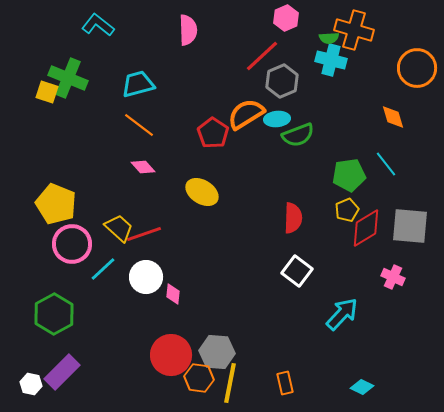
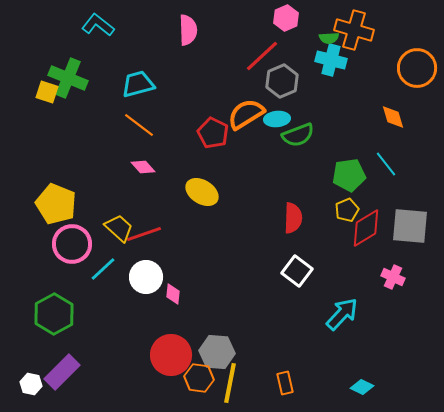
red pentagon at (213, 133): rotated 8 degrees counterclockwise
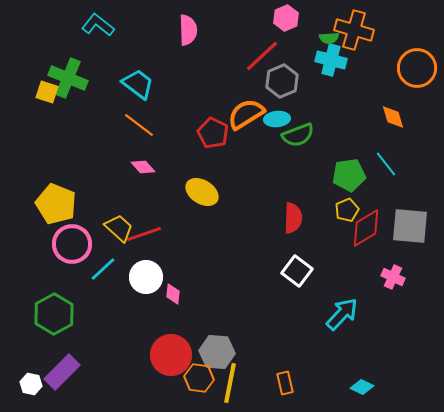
cyan trapezoid at (138, 84): rotated 52 degrees clockwise
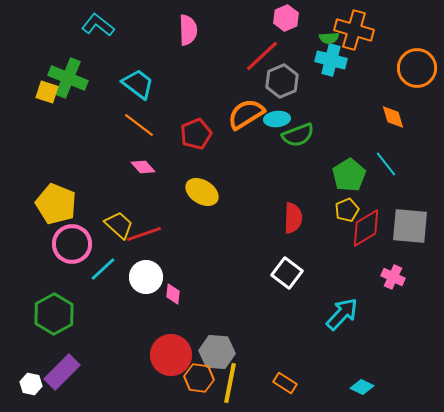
red pentagon at (213, 133): moved 17 px left, 1 px down; rotated 24 degrees clockwise
green pentagon at (349, 175): rotated 24 degrees counterclockwise
yellow trapezoid at (119, 228): moved 3 px up
white square at (297, 271): moved 10 px left, 2 px down
orange rectangle at (285, 383): rotated 45 degrees counterclockwise
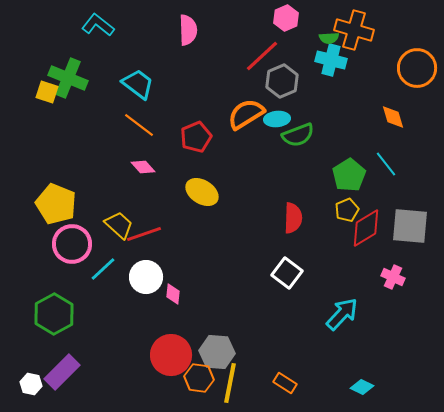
red pentagon at (196, 134): moved 3 px down
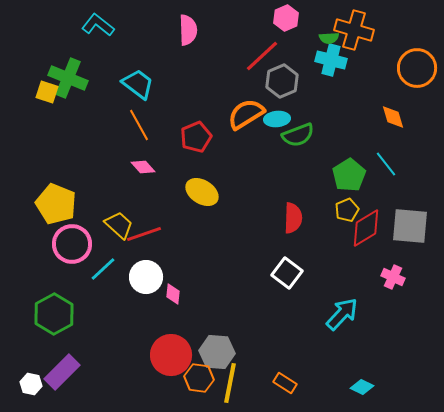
orange line at (139, 125): rotated 24 degrees clockwise
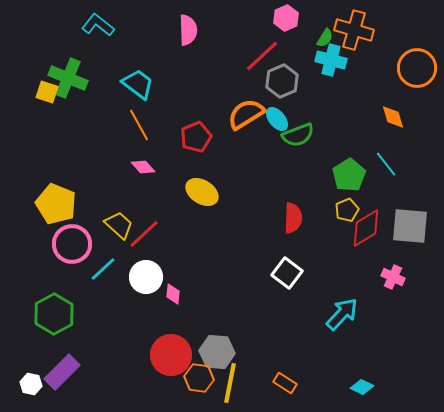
green semicircle at (329, 38): moved 4 px left; rotated 54 degrees counterclockwise
cyan ellipse at (277, 119): rotated 55 degrees clockwise
red line at (144, 234): rotated 24 degrees counterclockwise
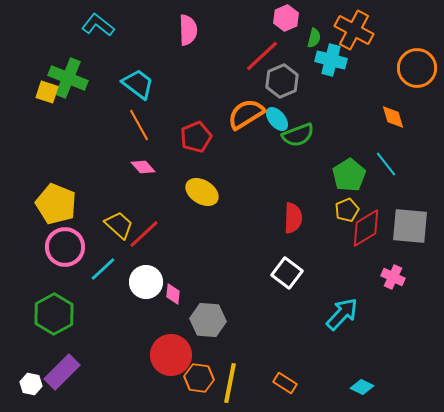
orange cross at (354, 30): rotated 12 degrees clockwise
green semicircle at (325, 38): moved 11 px left; rotated 18 degrees counterclockwise
pink circle at (72, 244): moved 7 px left, 3 px down
white circle at (146, 277): moved 5 px down
gray hexagon at (217, 352): moved 9 px left, 32 px up
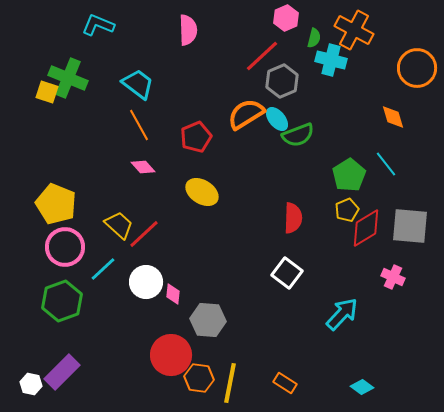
cyan L-shape at (98, 25): rotated 16 degrees counterclockwise
green hexagon at (54, 314): moved 8 px right, 13 px up; rotated 9 degrees clockwise
cyan diamond at (362, 387): rotated 10 degrees clockwise
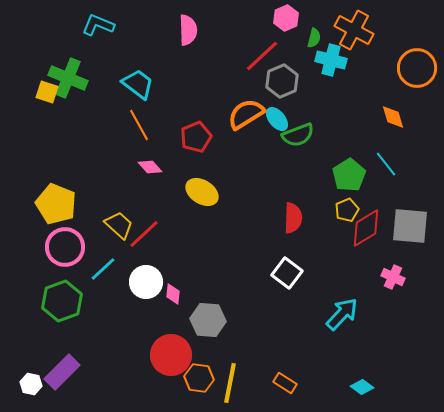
pink diamond at (143, 167): moved 7 px right
